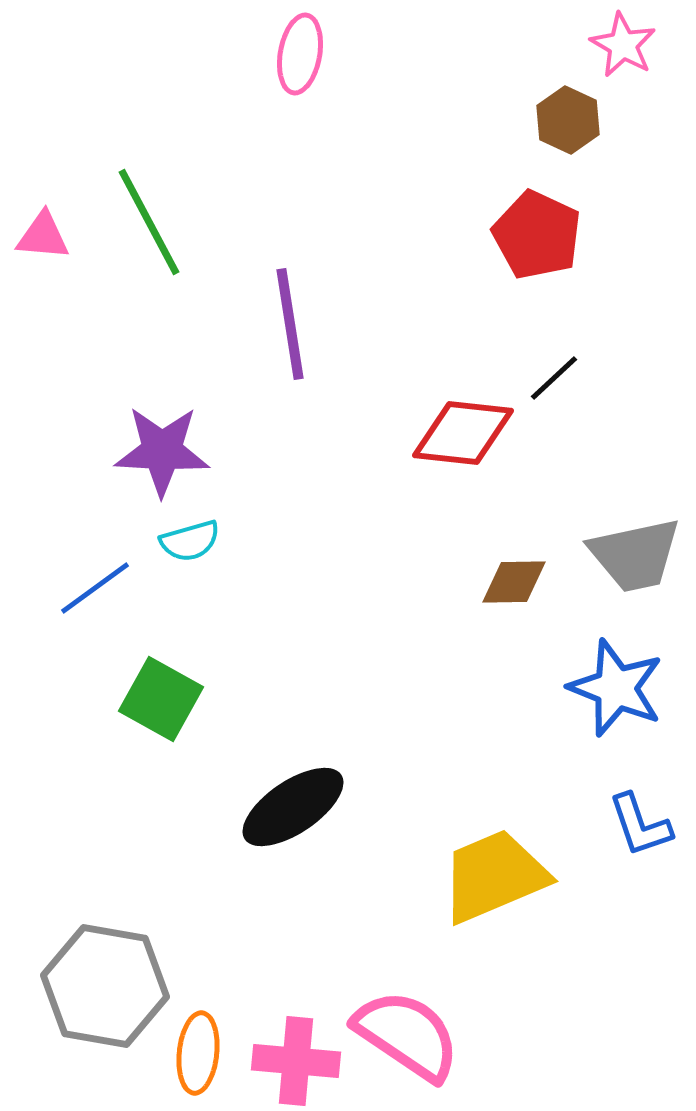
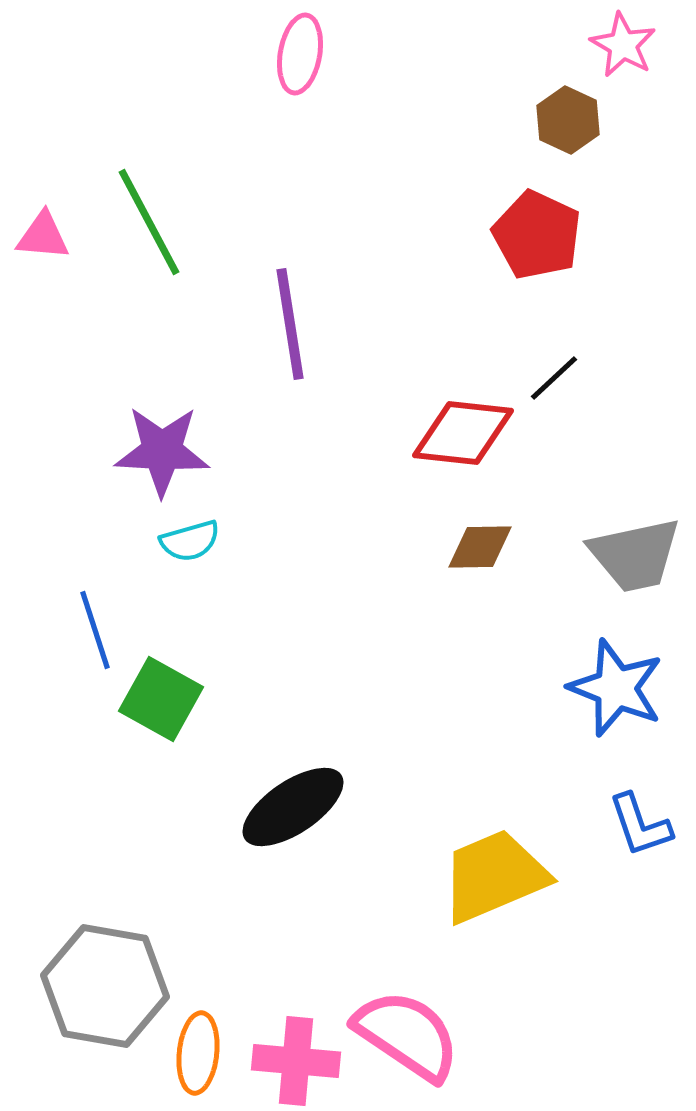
brown diamond: moved 34 px left, 35 px up
blue line: moved 42 px down; rotated 72 degrees counterclockwise
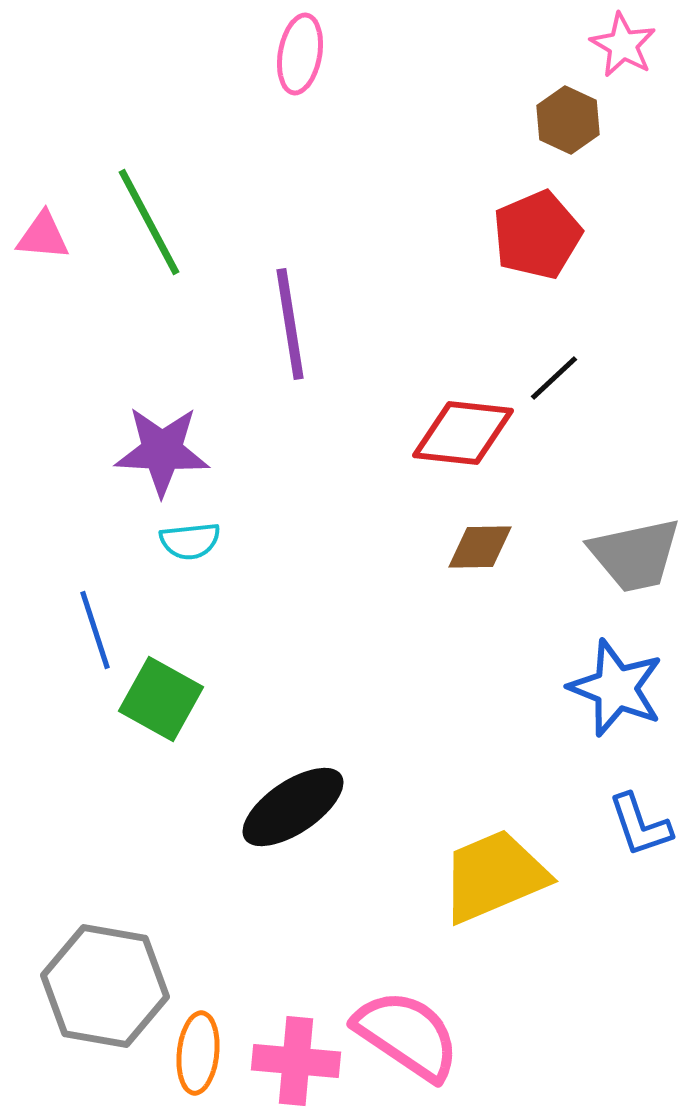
red pentagon: rotated 24 degrees clockwise
cyan semicircle: rotated 10 degrees clockwise
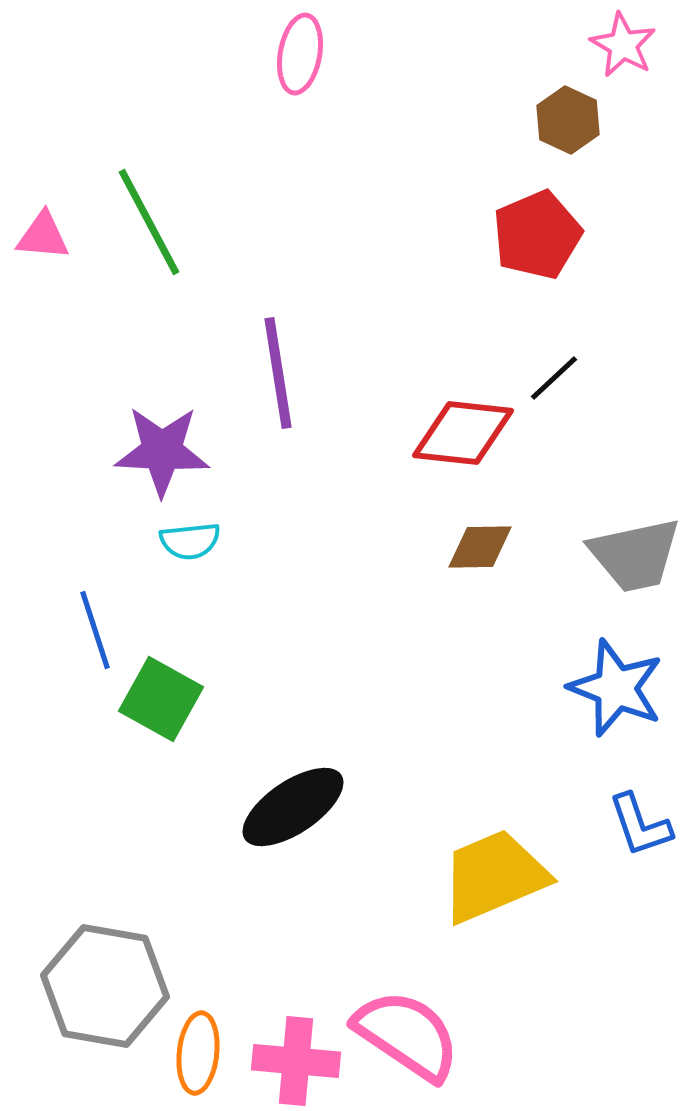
purple line: moved 12 px left, 49 px down
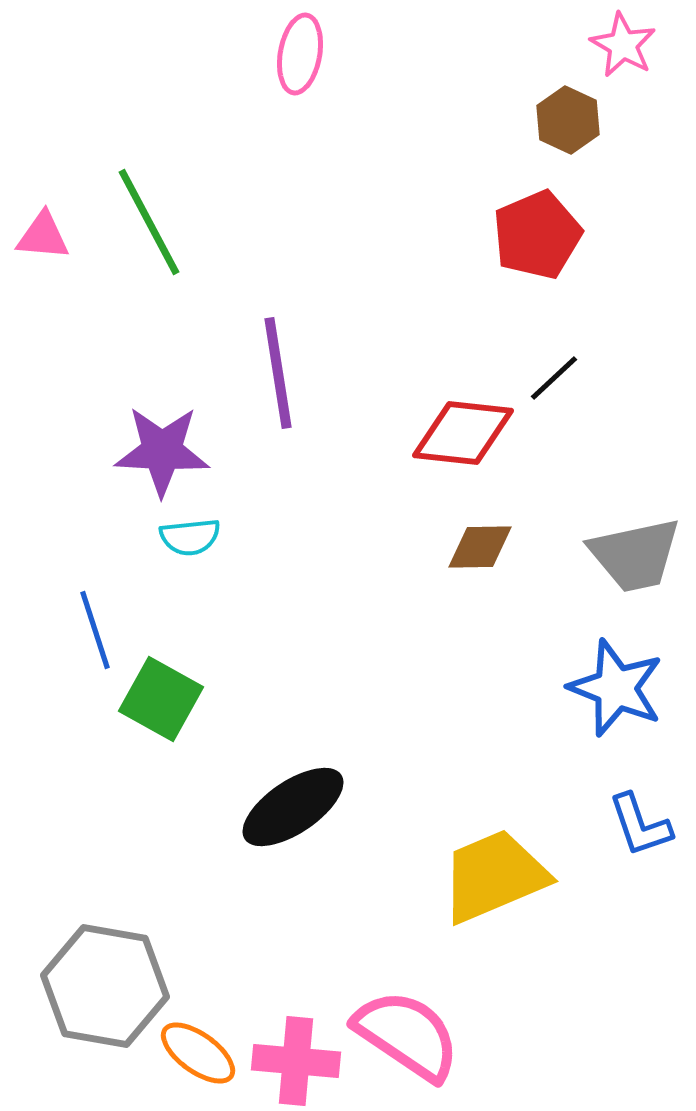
cyan semicircle: moved 4 px up
orange ellipse: rotated 60 degrees counterclockwise
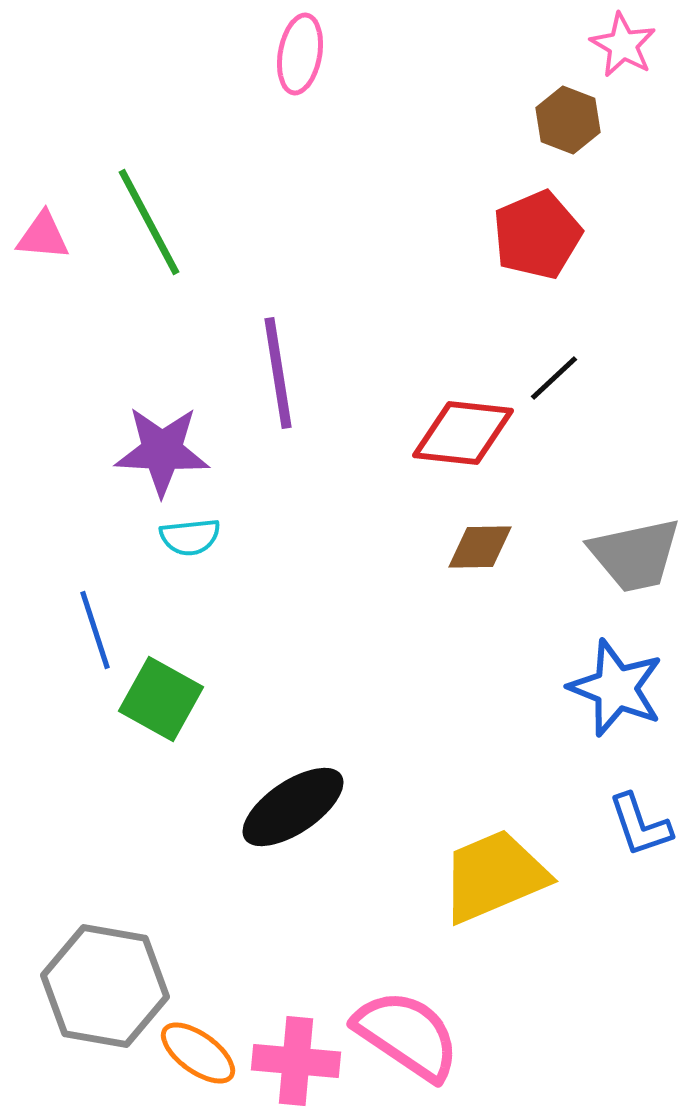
brown hexagon: rotated 4 degrees counterclockwise
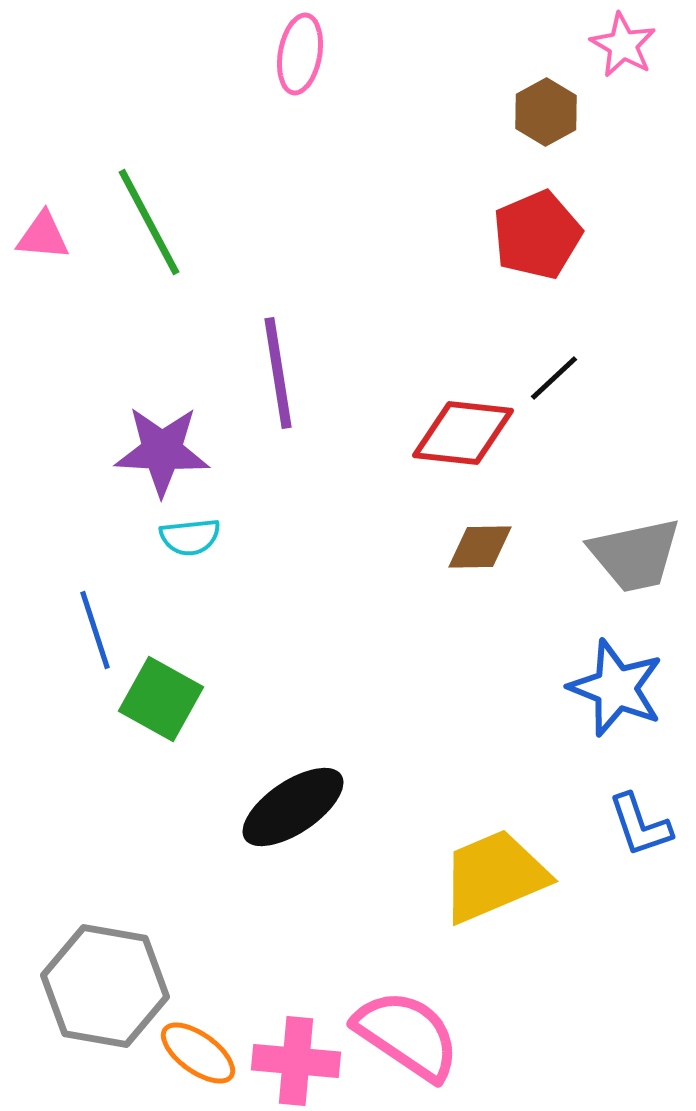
brown hexagon: moved 22 px left, 8 px up; rotated 10 degrees clockwise
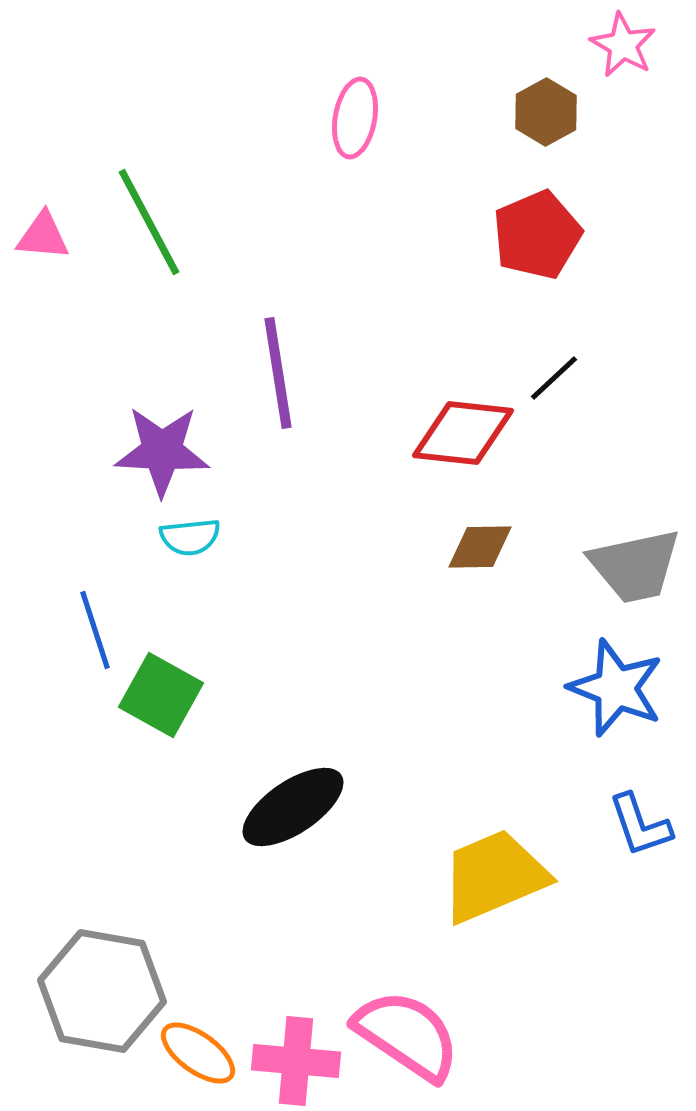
pink ellipse: moved 55 px right, 64 px down
gray trapezoid: moved 11 px down
green square: moved 4 px up
gray hexagon: moved 3 px left, 5 px down
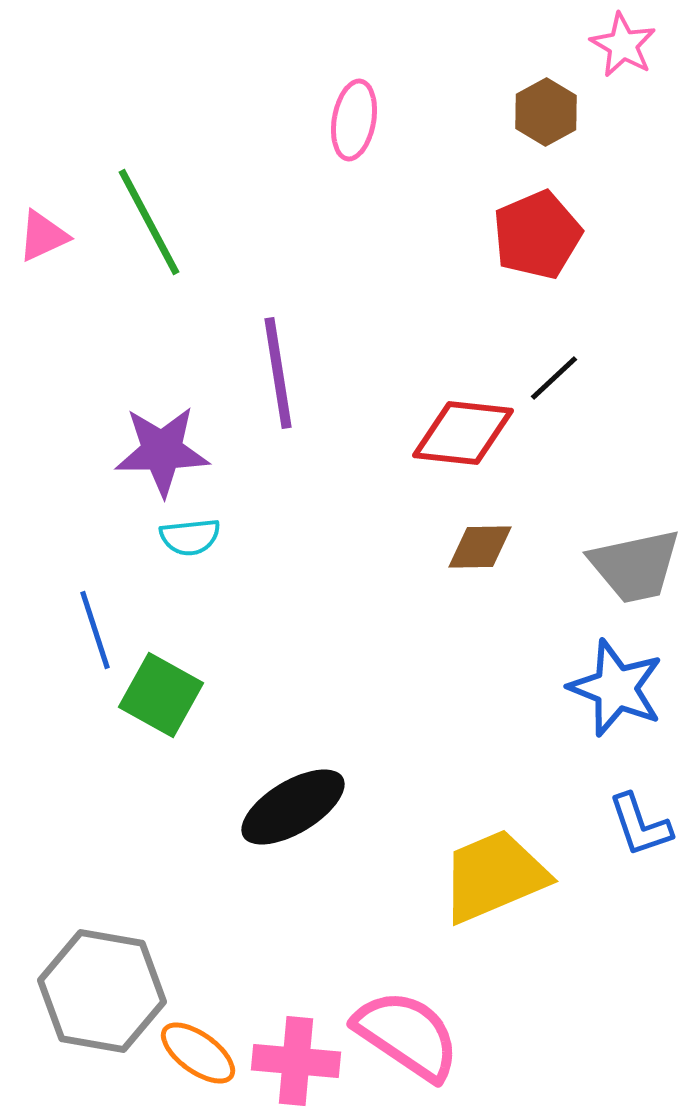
pink ellipse: moved 1 px left, 2 px down
pink triangle: rotated 30 degrees counterclockwise
purple star: rotated 4 degrees counterclockwise
black ellipse: rotated 3 degrees clockwise
